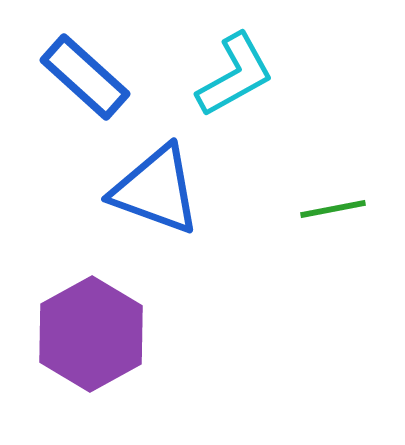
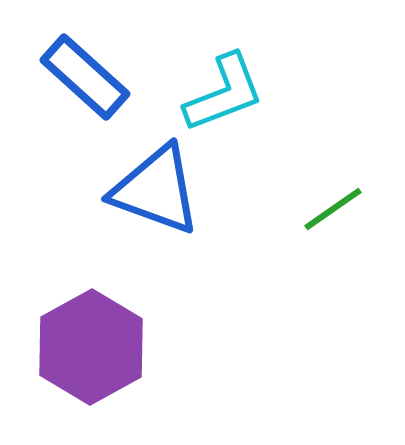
cyan L-shape: moved 11 px left, 18 px down; rotated 8 degrees clockwise
green line: rotated 24 degrees counterclockwise
purple hexagon: moved 13 px down
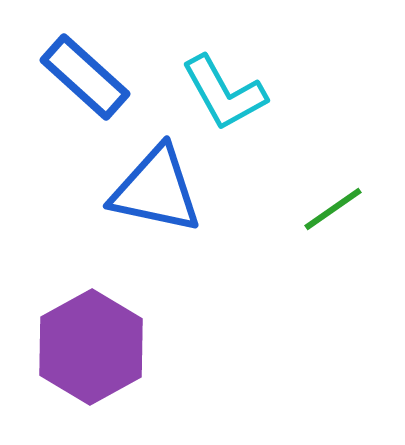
cyan L-shape: rotated 82 degrees clockwise
blue triangle: rotated 8 degrees counterclockwise
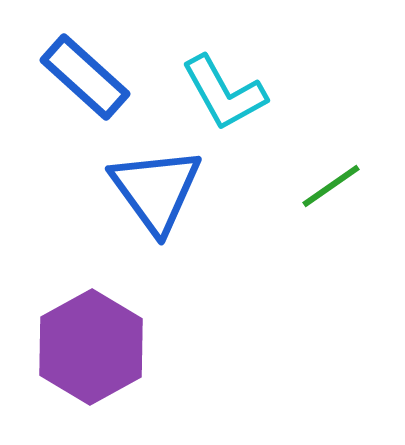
blue triangle: rotated 42 degrees clockwise
green line: moved 2 px left, 23 px up
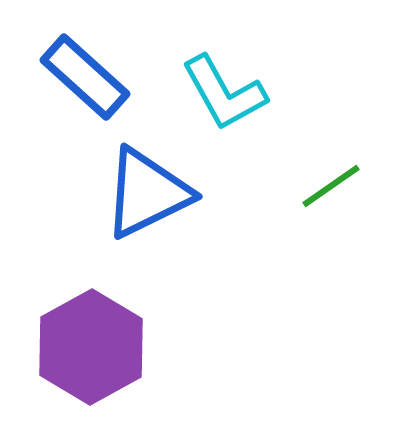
blue triangle: moved 9 px left, 3 px down; rotated 40 degrees clockwise
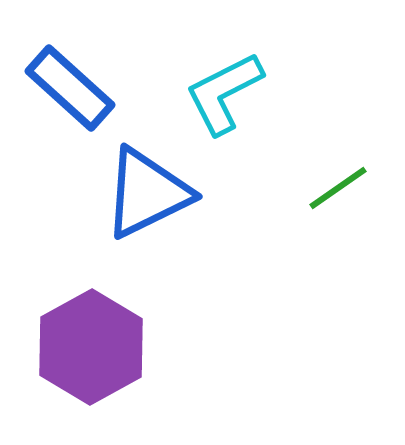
blue rectangle: moved 15 px left, 11 px down
cyan L-shape: rotated 92 degrees clockwise
green line: moved 7 px right, 2 px down
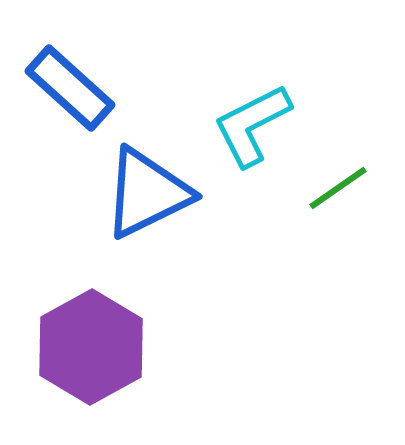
cyan L-shape: moved 28 px right, 32 px down
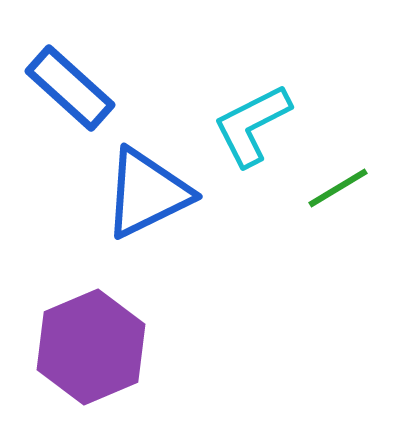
green line: rotated 4 degrees clockwise
purple hexagon: rotated 6 degrees clockwise
